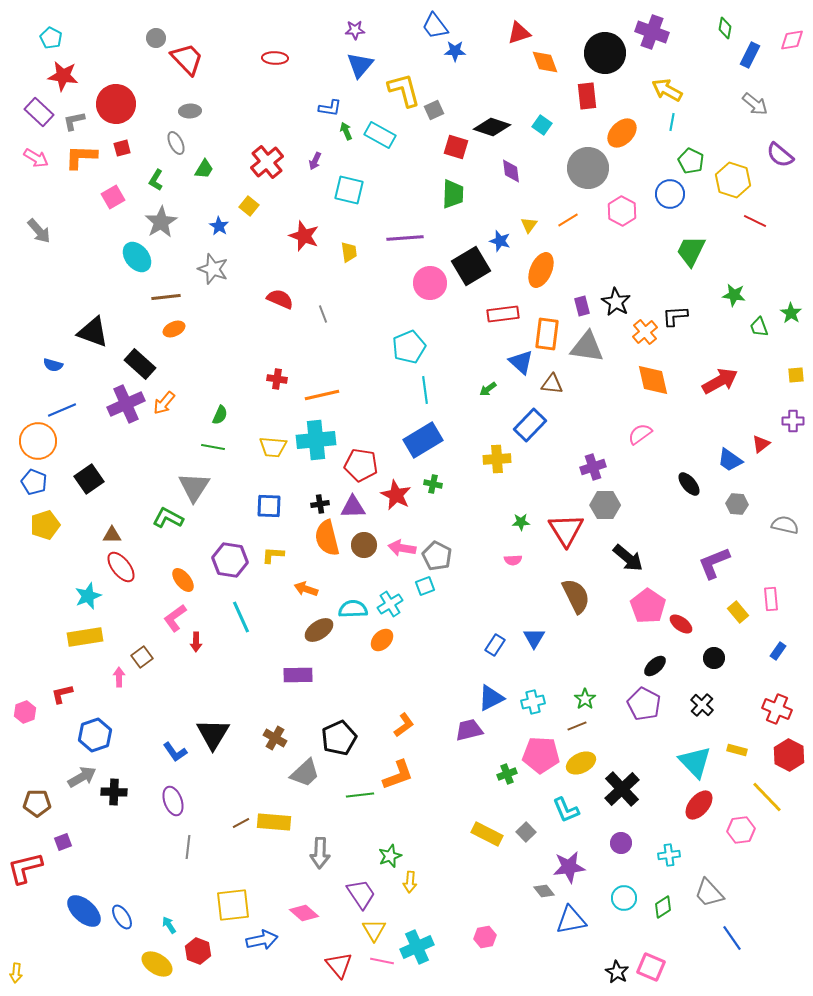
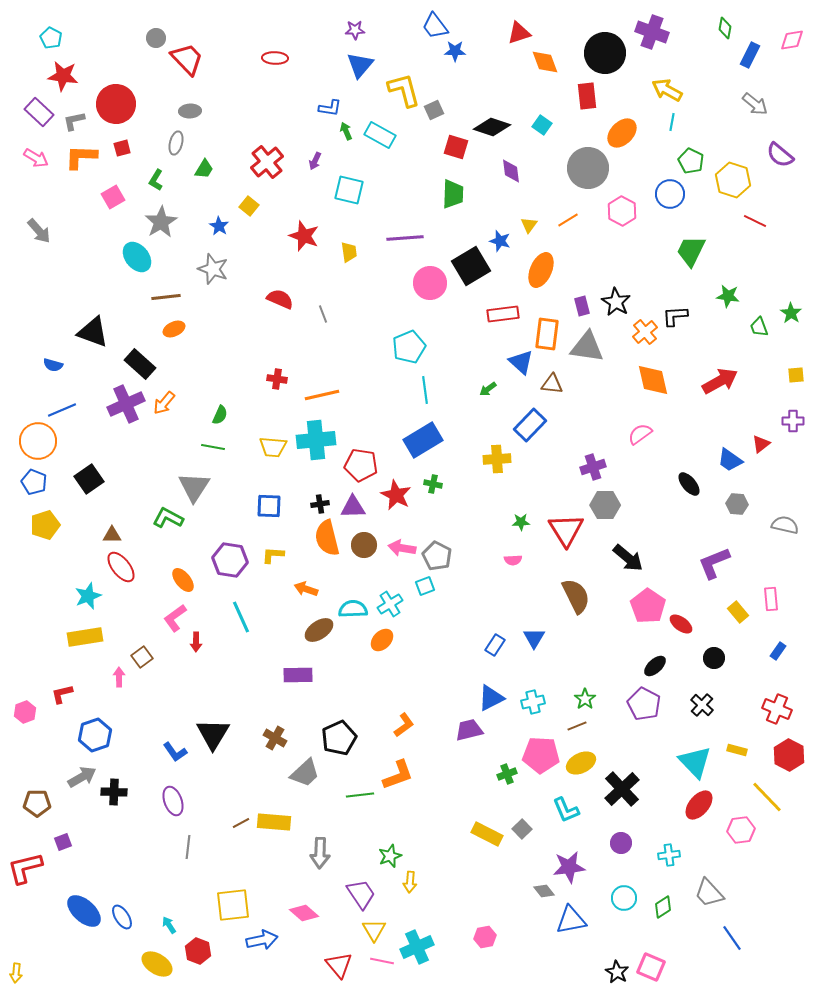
gray ellipse at (176, 143): rotated 40 degrees clockwise
green star at (734, 295): moved 6 px left, 1 px down
gray square at (526, 832): moved 4 px left, 3 px up
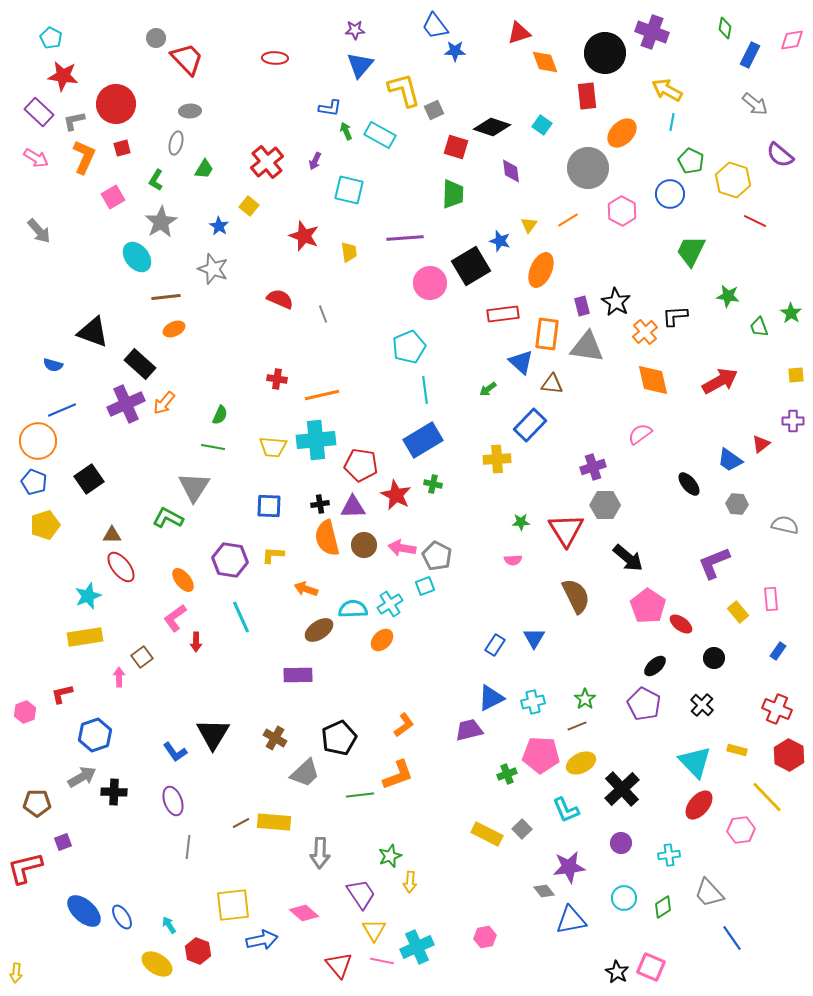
orange L-shape at (81, 157): moved 3 px right; rotated 112 degrees clockwise
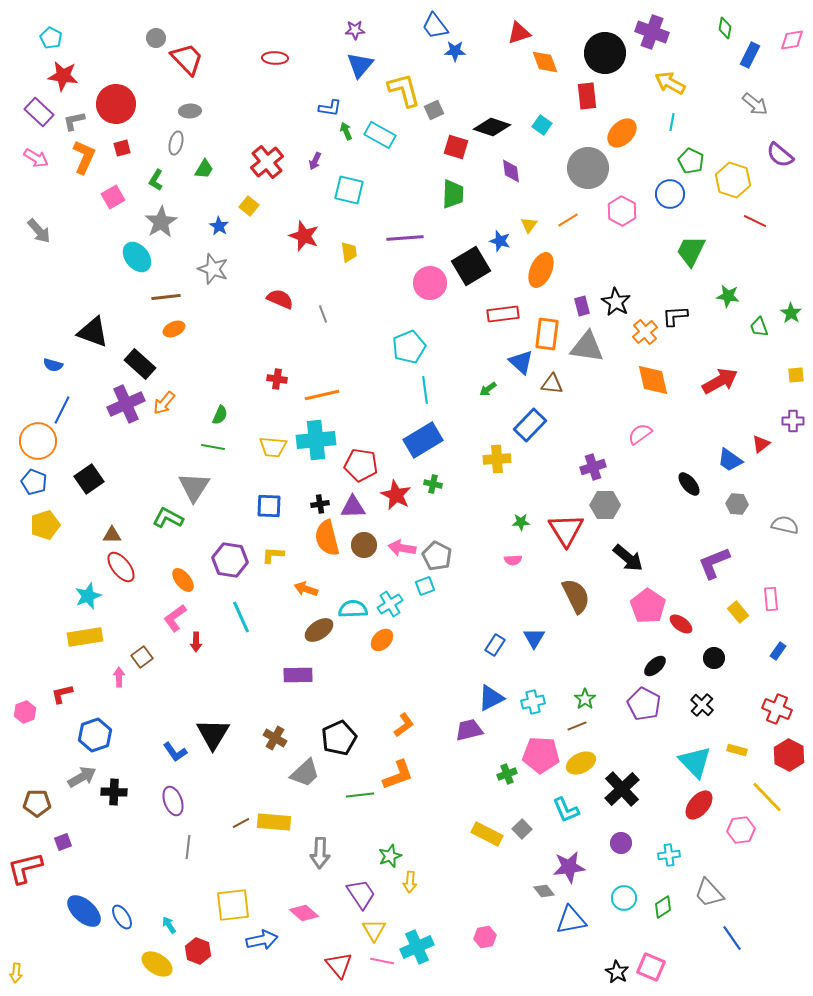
yellow arrow at (667, 90): moved 3 px right, 7 px up
blue line at (62, 410): rotated 40 degrees counterclockwise
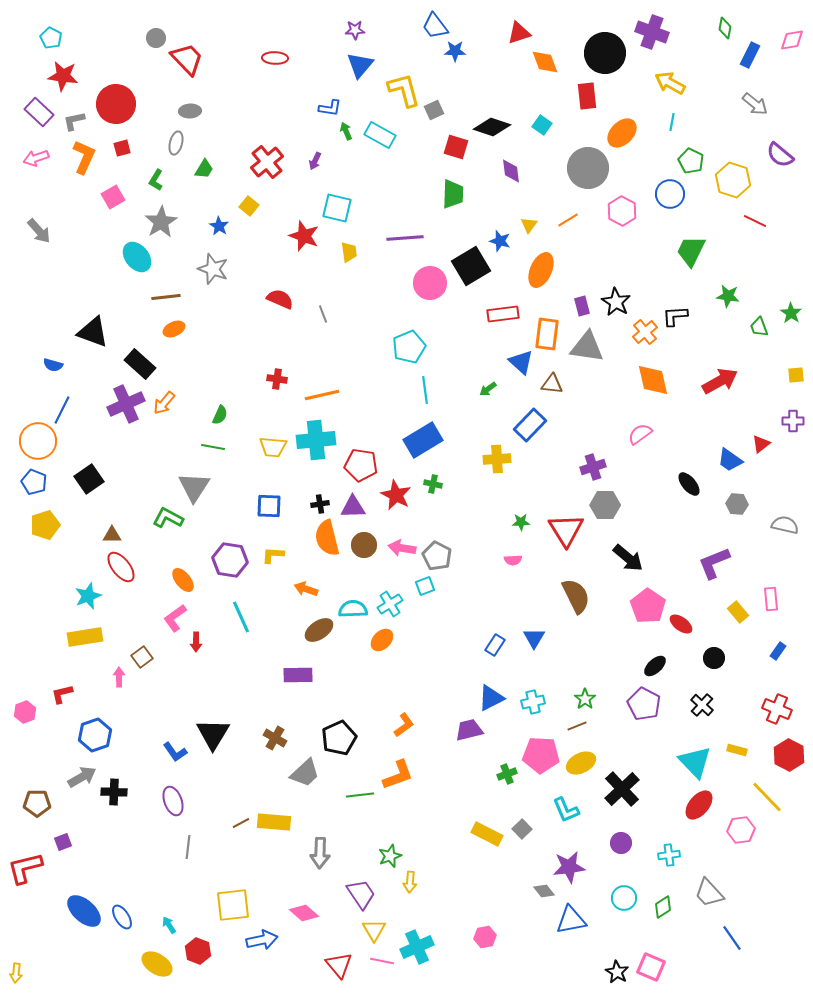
pink arrow at (36, 158): rotated 130 degrees clockwise
cyan square at (349, 190): moved 12 px left, 18 px down
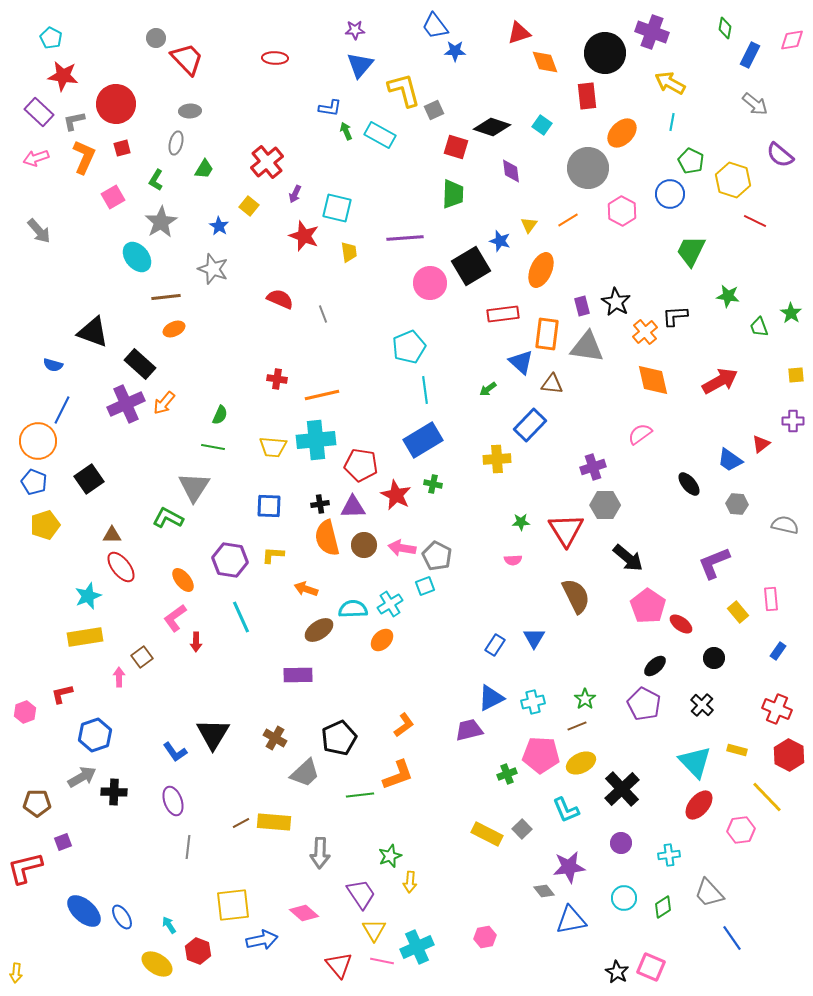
purple arrow at (315, 161): moved 20 px left, 33 px down
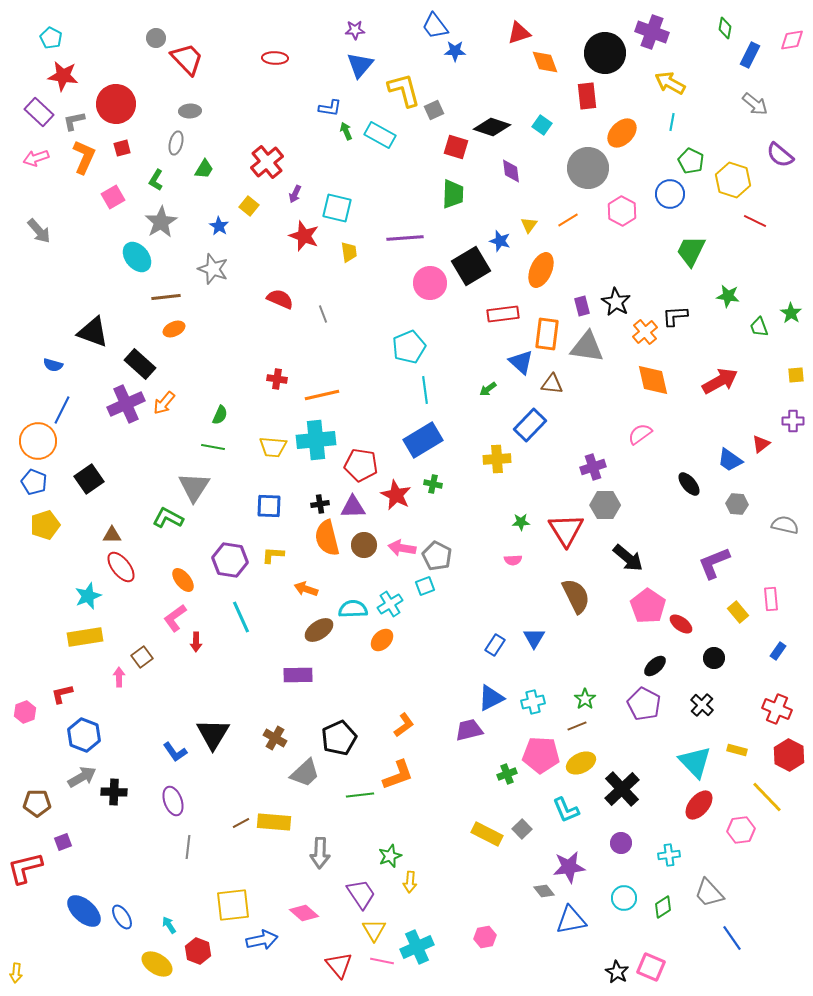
blue hexagon at (95, 735): moved 11 px left; rotated 20 degrees counterclockwise
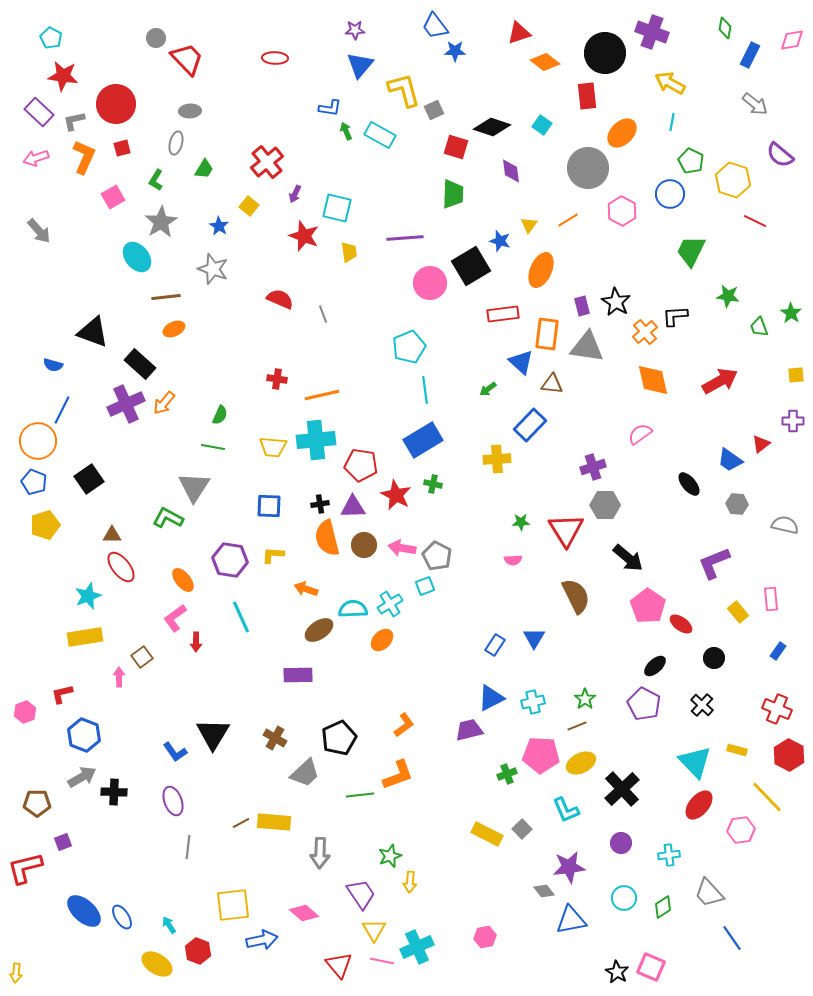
orange diamond at (545, 62): rotated 32 degrees counterclockwise
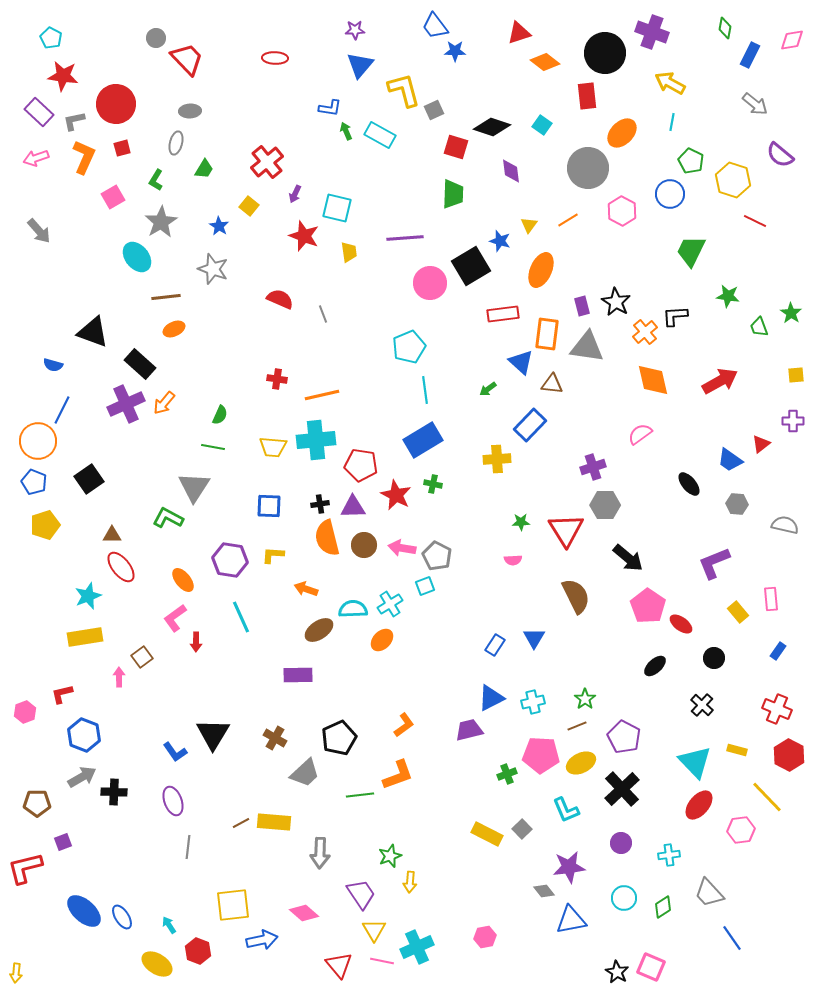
purple pentagon at (644, 704): moved 20 px left, 33 px down
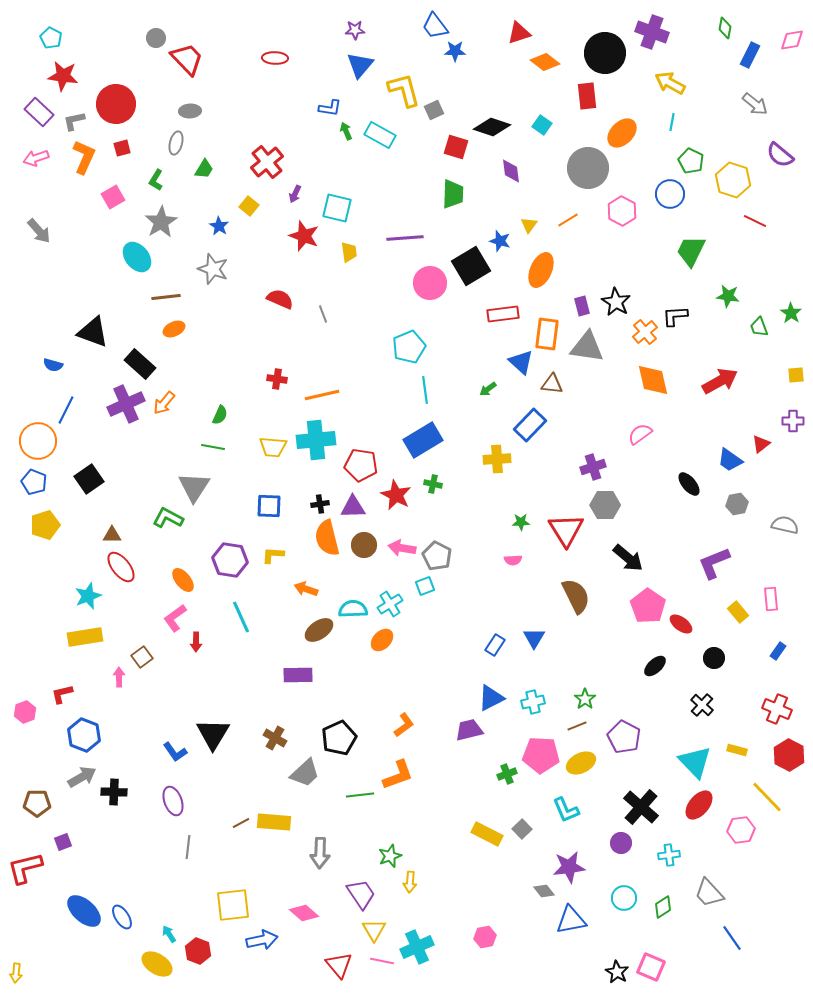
blue line at (62, 410): moved 4 px right
gray hexagon at (737, 504): rotated 15 degrees counterclockwise
black cross at (622, 789): moved 19 px right, 18 px down; rotated 6 degrees counterclockwise
cyan arrow at (169, 925): moved 9 px down
